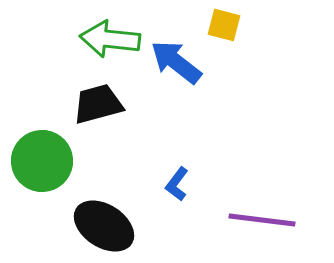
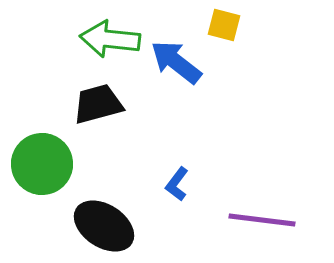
green circle: moved 3 px down
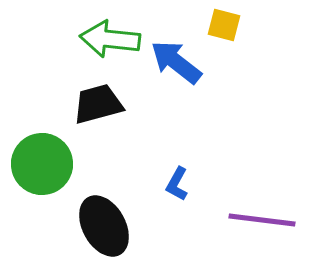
blue L-shape: rotated 8 degrees counterclockwise
black ellipse: rotated 28 degrees clockwise
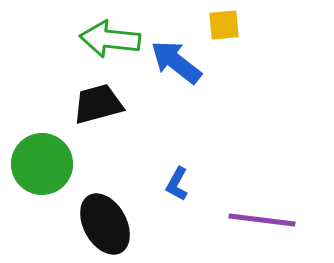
yellow square: rotated 20 degrees counterclockwise
black ellipse: moved 1 px right, 2 px up
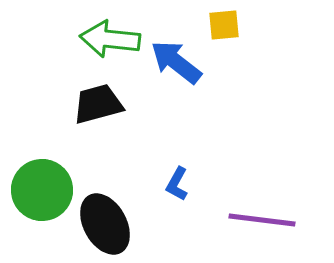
green circle: moved 26 px down
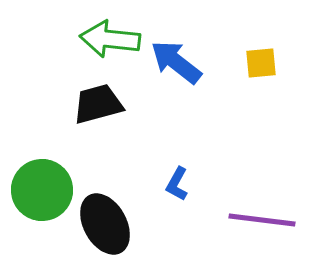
yellow square: moved 37 px right, 38 px down
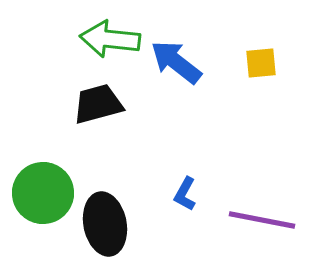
blue L-shape: moved 8 px right, 10 px down
green circle: moved 1 px right, 3 px down
purple line: rotated 4 degrees clockwise
black ellipse: rotated 18 degrees clockwise
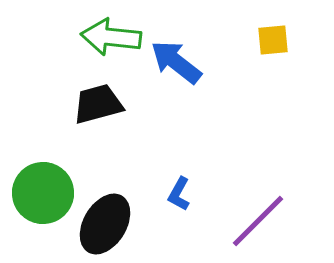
green arrow: moved 1 px right, 2 px up
yellow square: moved 12 px right, 23 px up
blue L-shape: moved 6 px left
purple line: moved 4 px left, 1 px down; rotated 56 degrees counterclockwise
black ellipse: rotated 42 degrees clockwise
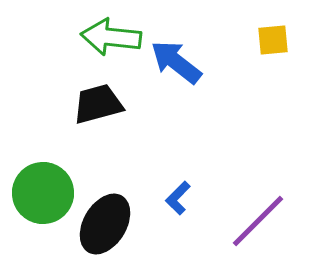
blue L-shape: moved 1 px left, 4 px down; rotated 16 degrees clockwise
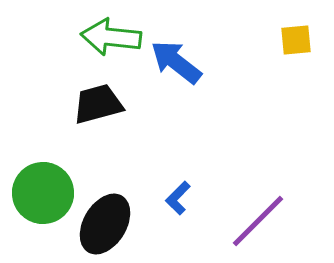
yellow square: moved 23 px right
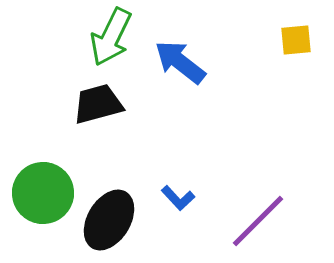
green arrow: rotated 70 degrees counterclockwise
blue arrow: moved 4 px right
blue L-shape: rotated 88 degrees counterclockwise
black ellipse: moved 4 px right, 4 px up
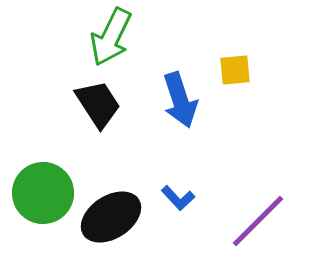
yellow square: moved 61 px left, 30 px down
blue arrow: moved 38 px down; rotated 146 degrees counterclockwise
black trapezoid: rotated 72 degrees clockwise
black ellipse: moved 2 px right, 3 px up; rotated 26 degrees clockwise
